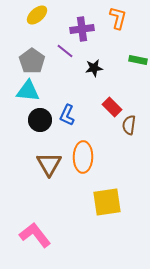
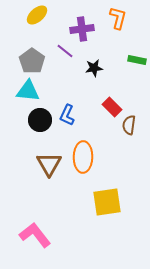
green rectangle: moved 1 px left
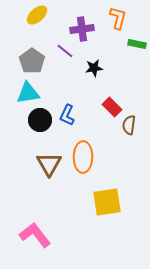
green rectangle: moved 16 px up
cyan triangle: moved 2 px down; rotated 15 degrees counterclockwise
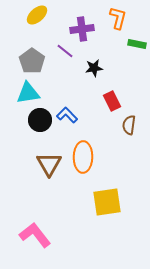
red rectangle: moved 6 px up; rotated 18 degrees clockwise
blue L-shape: rotated 110 degrees clockwise
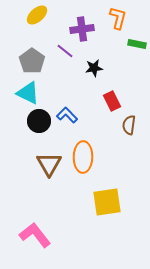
cyan triangle: rotated 35 degrees clockwise
black circle: moved 1 px left, 1 px down
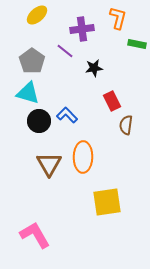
cyan triangle: rotated 10 degrees counterclockwise
brown semicircle: moved 3 px left
pink L-shape: rotated 8 degrees clockwise
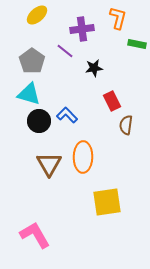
cyan triangle: moved 1 px right, 1 px down
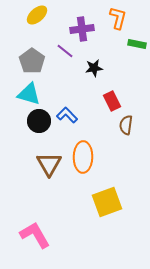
yellow square: rotated 12 degrees counterclockwise
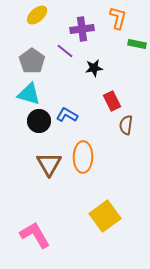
blue L-shape: rotated 15 degrees counterclockwise
yellow square: moved 2 px left, 14 px down; rotated 16 degrees counterclockwise
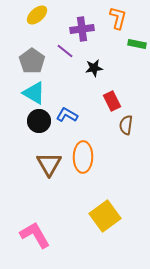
cyan triangle: moved 5 px right, 1 px up; rotated 15 degrees clockwise
